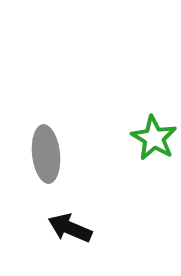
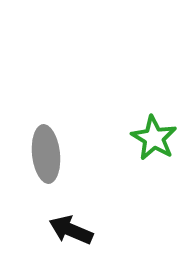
black arrow: moved 1 px right, 2 px down
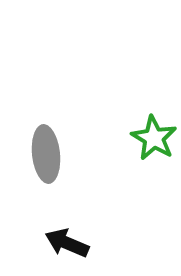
black arrow: moved 4 px left, 13 px down
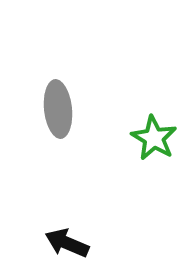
gray ellipse: moved 12 px right, 45 px up
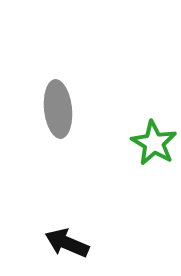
green star: moved 5 px down
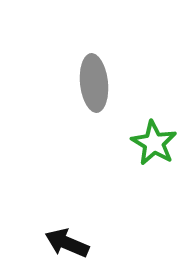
gray ellipse: moved 36 px right, 26 px up
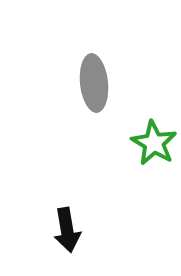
black arrow: moved 13 px up; rotated 123 degrees counterclockwise
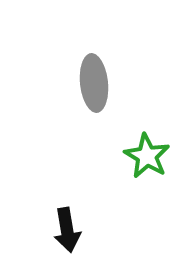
green star: moved 7 px left, 13 px down
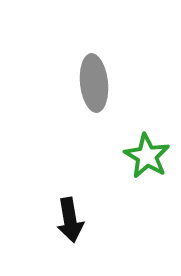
black arrow: moved 3 px right, 10 px up
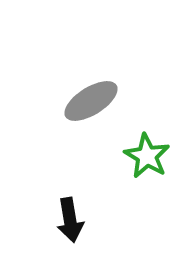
gray ellipse: moved 3 px left, 18 px down; rotated 64 degrees clockwise
